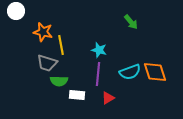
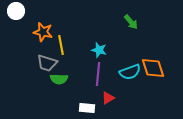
orange diamond: moved 2 px left, 4 px up
green semicircle: moved 2 px up
white rectangle: moved 10 px right, 13 px down
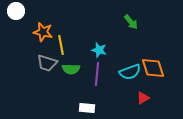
purple line: moved 1 px left
green semicircle: moved 12 px right, 10 px up
red triangle: moved 35 px right
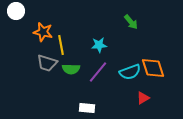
cyan star: moved 5 px up; rotated 21 degrees counterclockwise
purple line: moved 1 px right, 2 px up; rotated 35 degrees clockwise
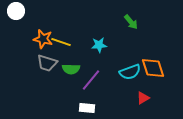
orange star: moved 7 px down
yellow line: moved 3 px up; rotated 60 degrees counterclockwise
purple line: moved 7 px left, 8 px down
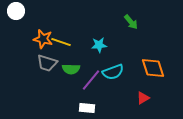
cyan semicircle: moved 17 px left
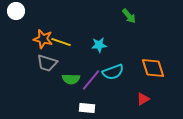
green arrow: moved 2 px left, 6 px up
green semicircle: moved 10 px down
red triangle: moved 1 px down
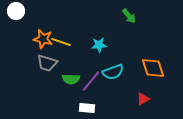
purple line: moved 1 px down
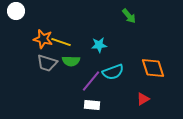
green semicircle: moved 18 px up
white rectangle: moved 5 px right, 3 px up
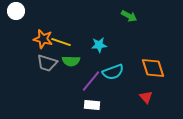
green arrow: rotated 21 degrees counterclockwise
red triangle: moved 3 px right, 2 px up; rotated 40 degrees counterclockwise
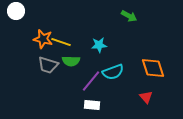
gray trapezoid: moved 1 px right, 2 px down
